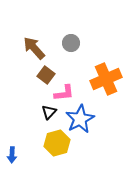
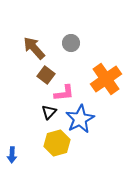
orange cross: rotated 12 degrees counterclockwise
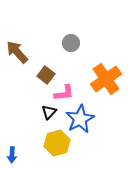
brown arrow: moved 17 px left, 4 px down
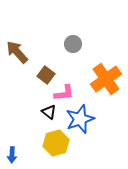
gray circle: moved 2 px right, 1 px down
black triangle: rotated 35 degrees counterclockwise
blue star: rotated 8 degrees clockwise
yellow hexagon: moved 1 px left
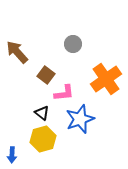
black triangle: moved 7 px left, 1 px down
yellow hexagon: moved 13 px left, 4 px up
